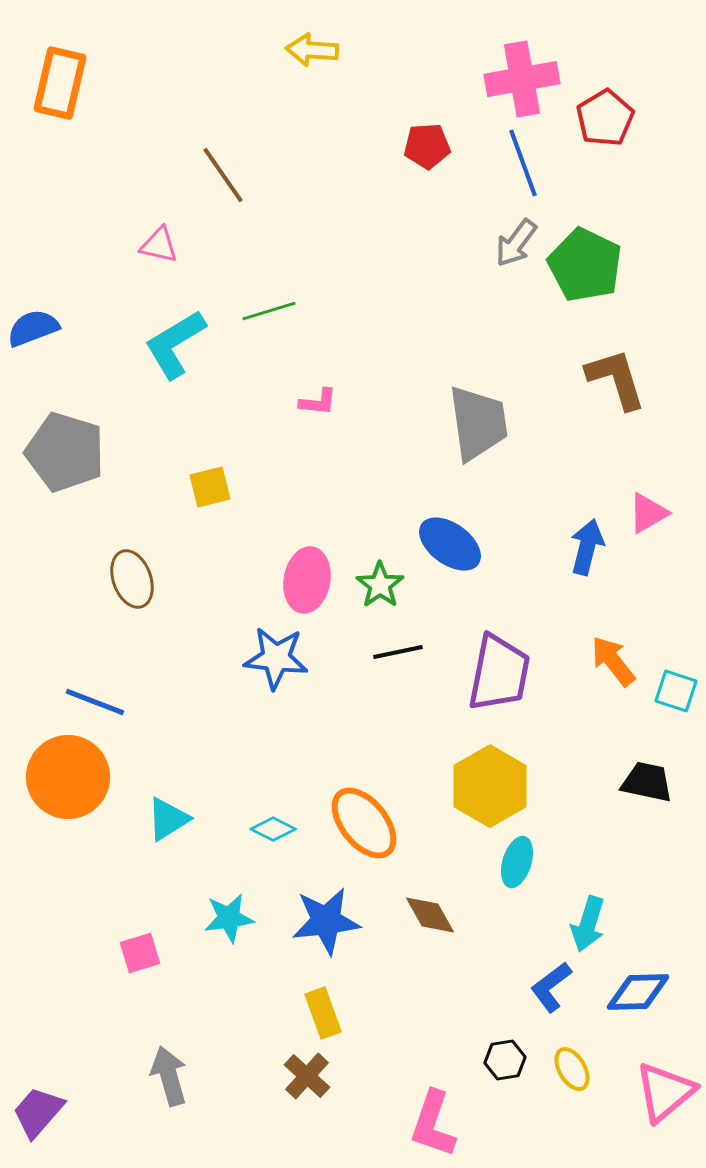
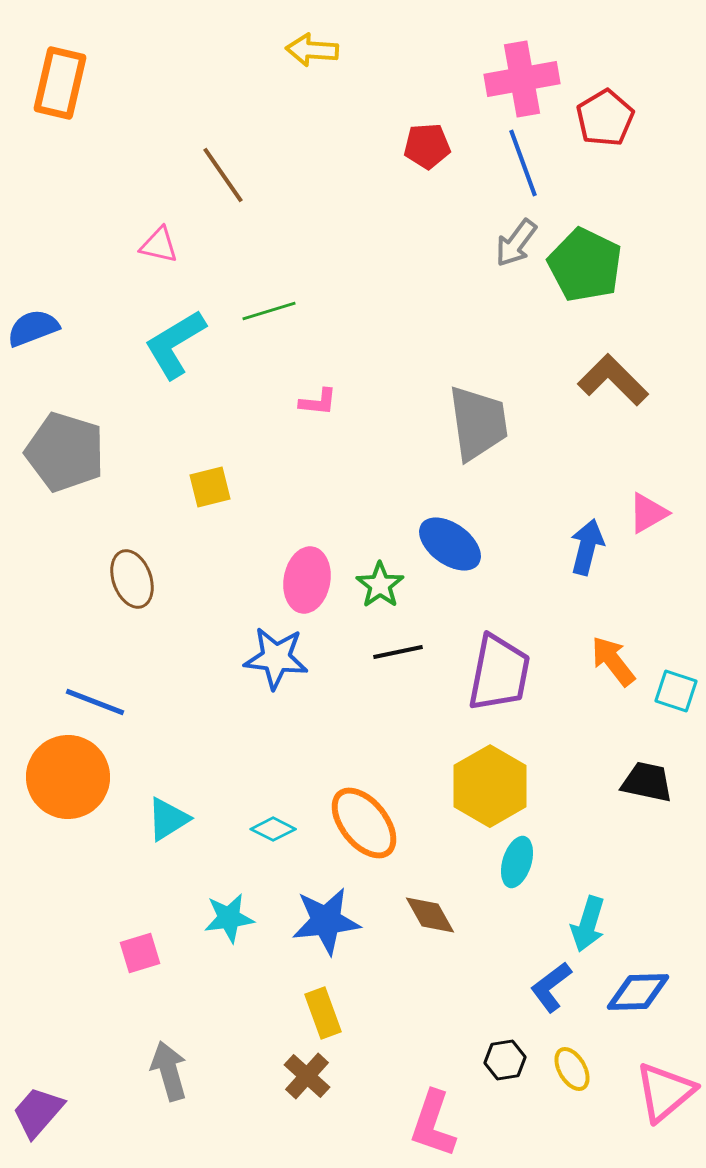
brown L-shape at (616, 379): moved 3 px left, 1 px down; rotated 28 degrees counterclockwise
gray arrow at (169, 1076): moved 5 px up
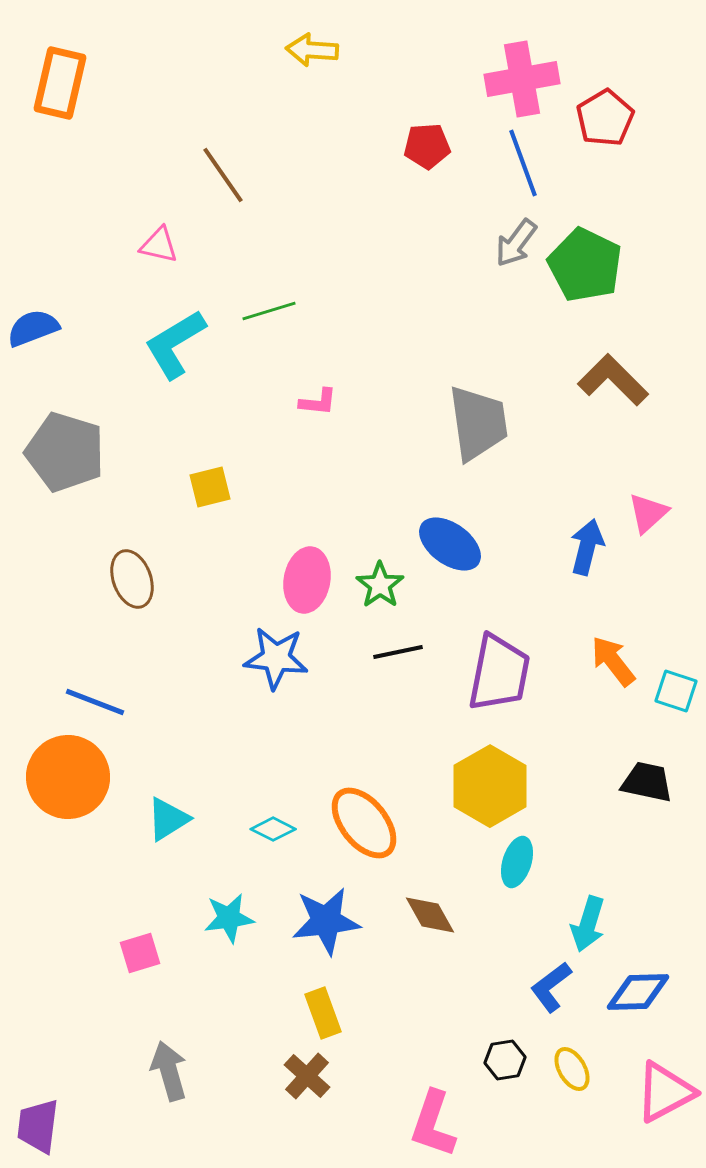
pink triangle at (648, 513): rotated 12 degrees counterclockwise
pink triangle at (665, 1092): rotated 12 degrees clockwise
purple trapezoid at (38, 1112): moved 14 px down; rotated 34 degrees counterclockwise
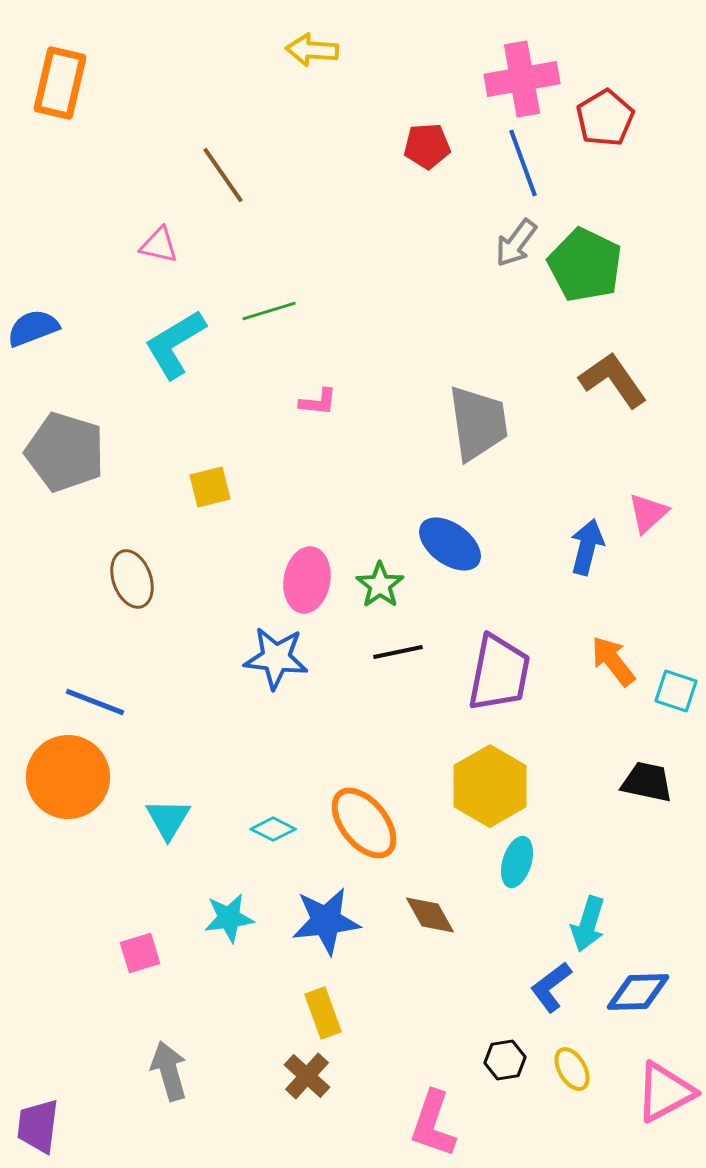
brown L-shape at (613, 380): rotated 10 degrees clockwise
cyan triangle at (168, 819): rotated 27 degrees counterclockwise
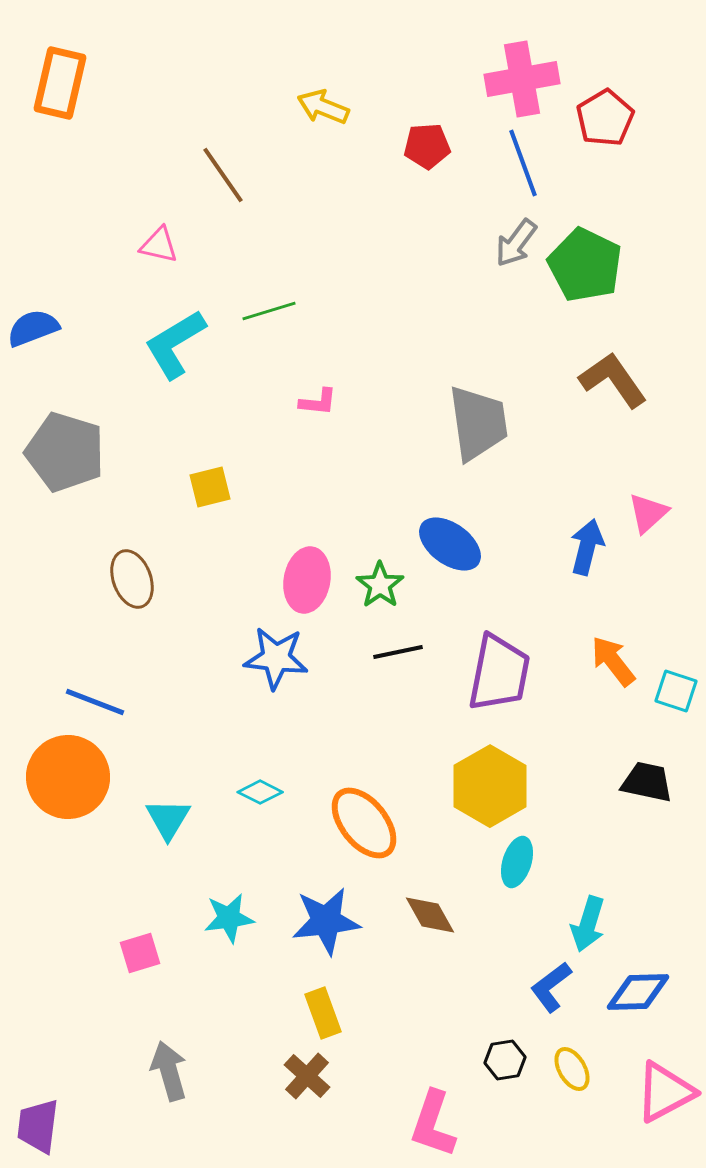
yellow arrow at (312, 50): moved 11 px right, 57 px down; rotated 18 degrees clockwise
cyan diamond at (273, 829): moved 13 px left, 37 px up
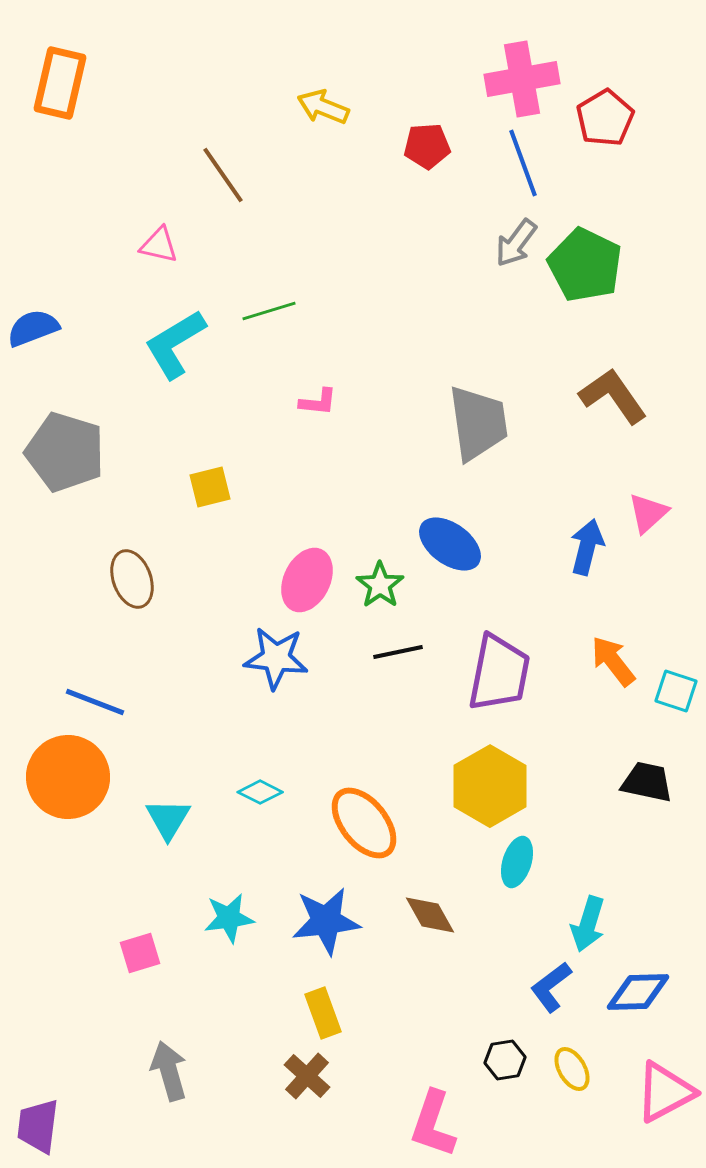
brown L-shape at (613, 380): moved 16 px down
pink ellipse at (307, 580): rotated 16 degrees clockwise
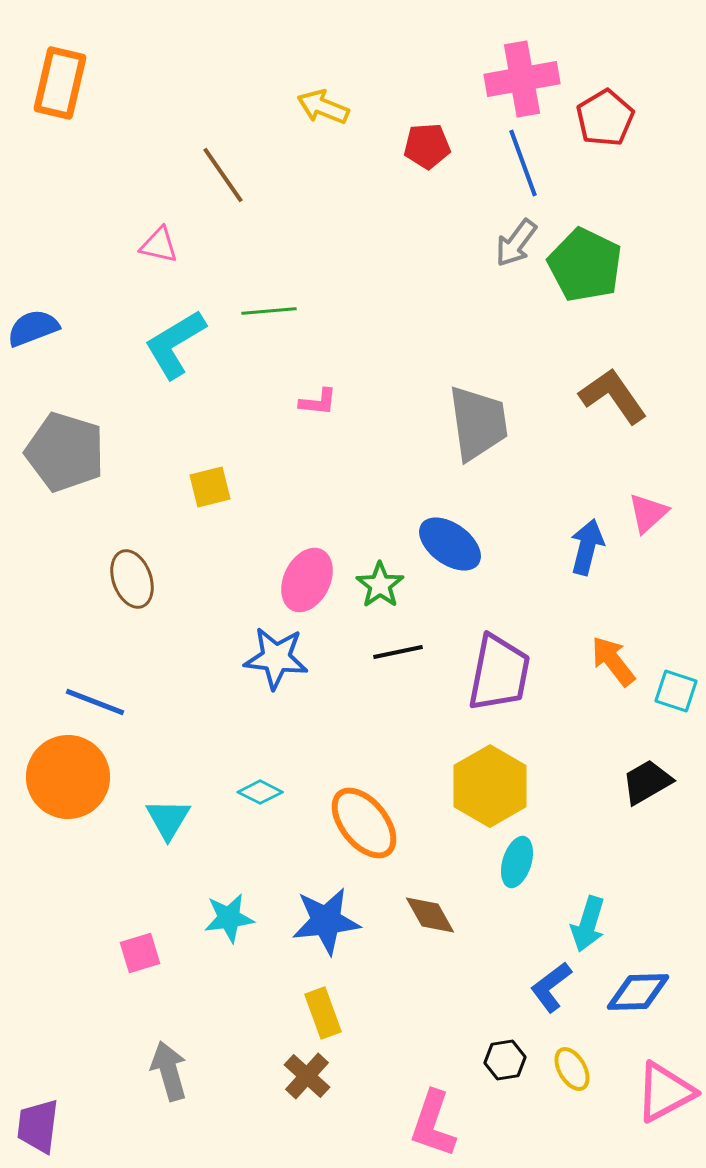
green line at (269, 311): rotated 12 degrees clockwise
black trapezoid at (647, 782): rotated 42 degrees counterclockwise
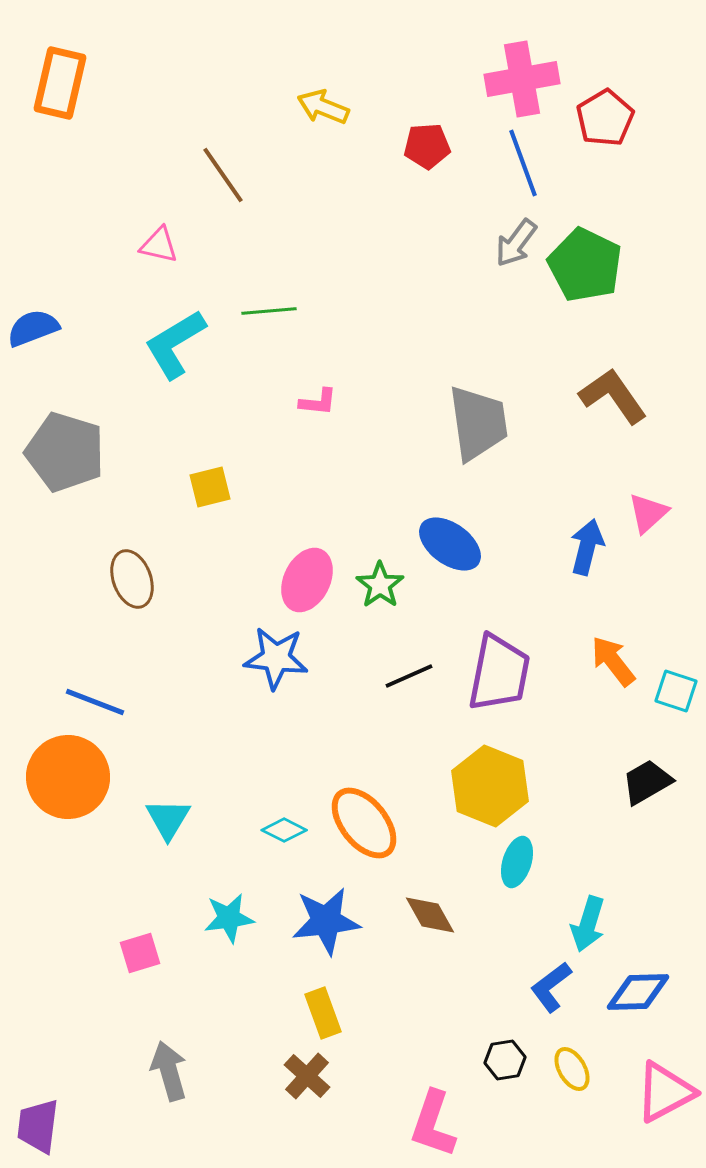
black line at (398, 652): moved 11 px right, 24 px down; rotated 12 degrees counterclockwise
yellow hexagon at (490, 786): rotated 8 degrees counterclockwise
cyan diamond at (260, 792): moved 24 px right, 38 px down
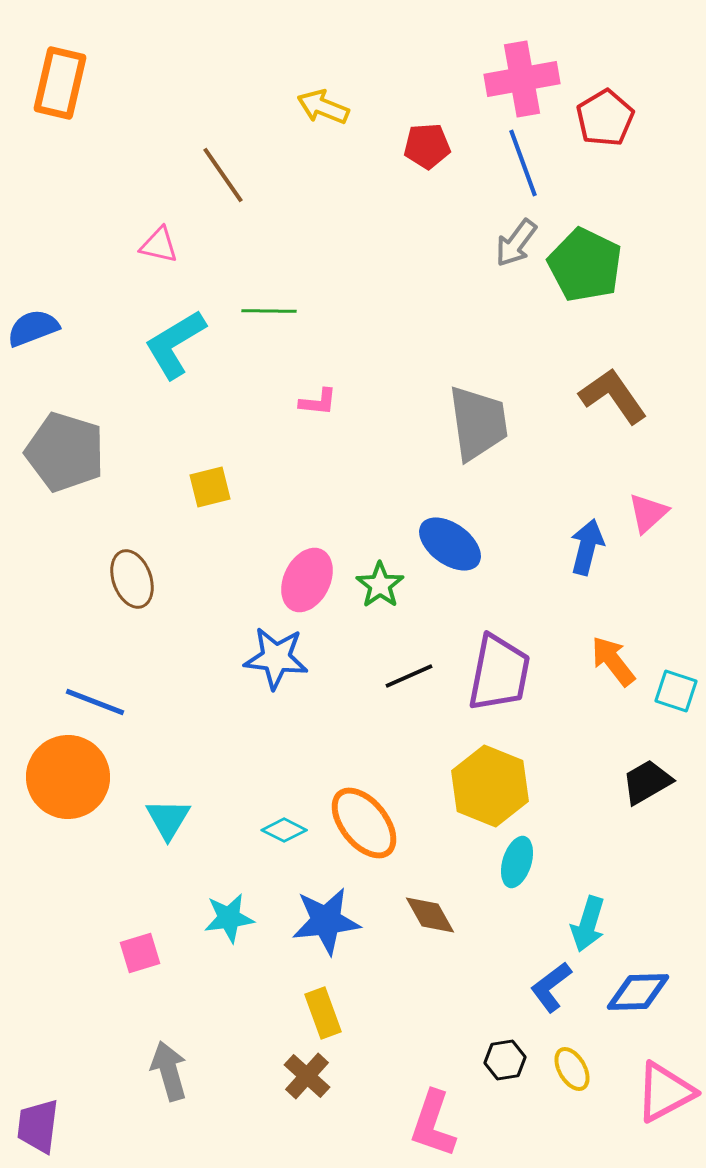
green line at (269, 311): rotated 6 degrees clockwise
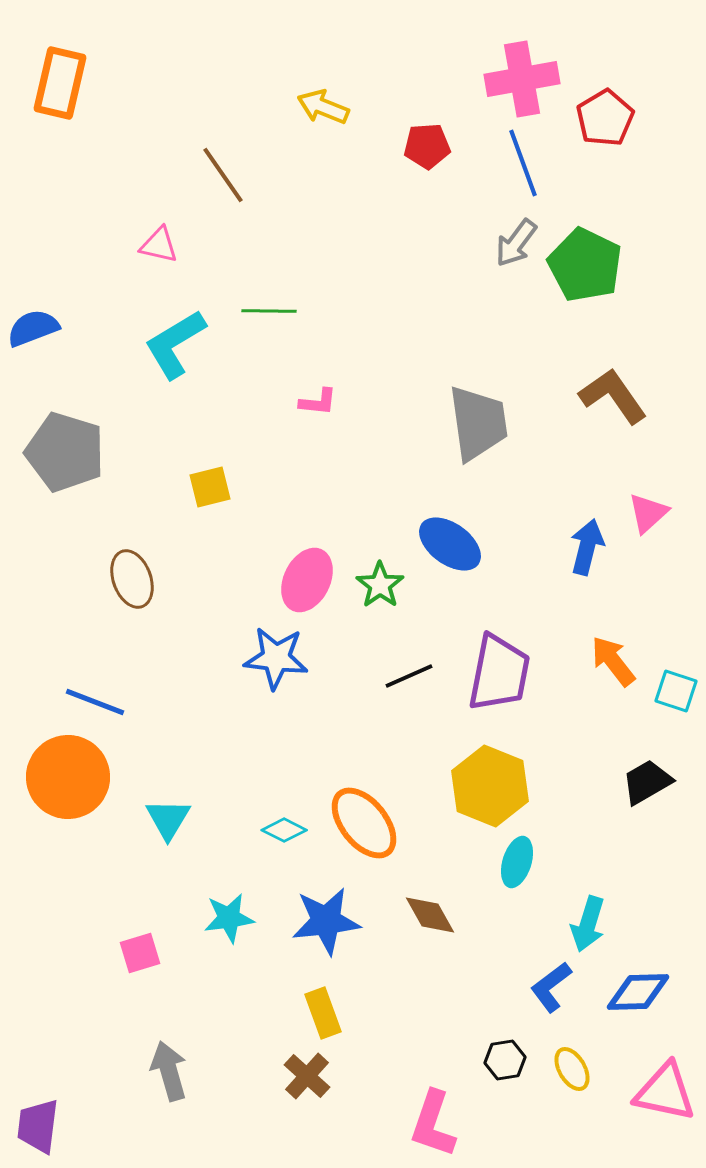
pink triangle at (665, 1092): rotated 40 degrees clockwise
